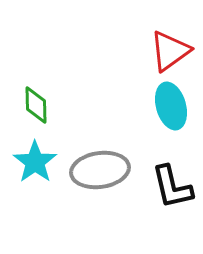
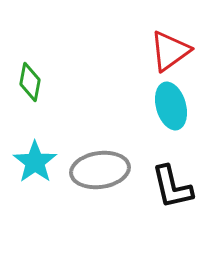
green diamond: moved 6 px left, 23 px up; rotated 12 degrees clockwise
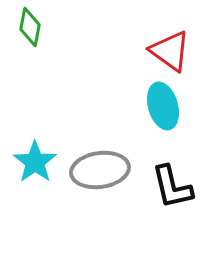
red triangle: rotated 48 degrees counterclockwise
green diamond: moved 55 px up
cyan ellipse: moved 8 px left
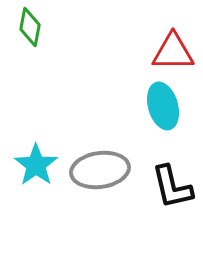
red triangle: moved 3 px right, 1 px down; rotated 36 degrees counterclockwise
cyan star: moved 1 px right, 3 px down
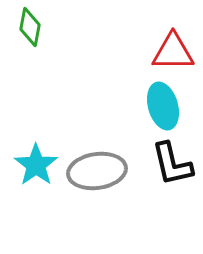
gray ellipse: moved 3 px left, 1 px down
black L-shape: moved 23 px up
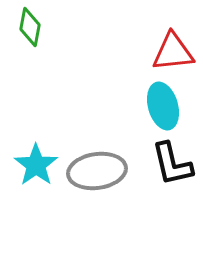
red triangle: rotated 6 degrees counterclockwise
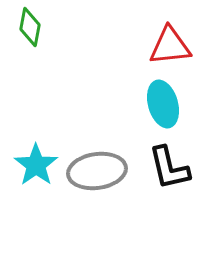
red triangle: moved 3 px left, 6 px up
cyan ellipse: moved 2 px up
black L-shape: moved 3 px left, 4 px down
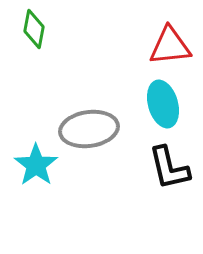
green diamond: moved 4 px right, 2 px down
gray ellipse: moved 8 px left, 42 px up
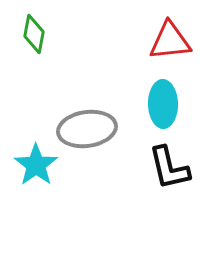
green diamond: moved 5 px down
red triangle: moved 5 px up
cyan ellipse: rotated 15 degrees clockwise
gray ellipse: moved 2 px left
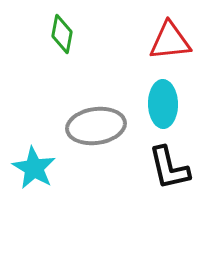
green diamond: moved 28 px right
gray ellipse: moved 9 px right, 3 px up
cyan star: moved 2 px left, 3 px down; rotated 6 degrees counterclockwise
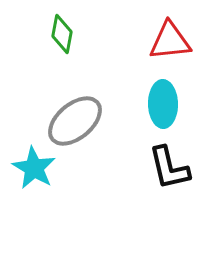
gray ellipse: moved 21 px left, 5 px up; rotated 32 degrees counterclockwise
